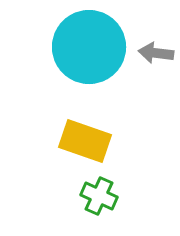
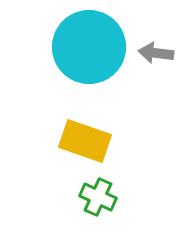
green cross: moved 1 px left, 1 px down
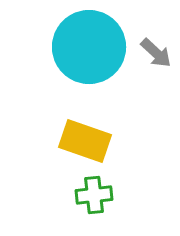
gray arrow: rotated 144 degrees counterclockwise
green cross: moved 4 px left, 2 px up; rotated 30 degrees counterclockwise
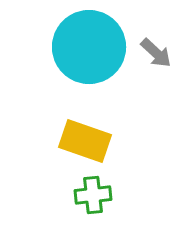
green cross: moved 1 px left
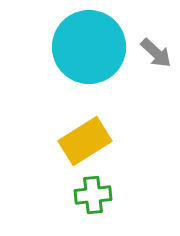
yellow rectangle: rotated 51 degrees counterclockwise
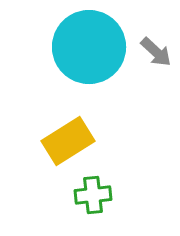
gray arrow: moved 1 px up
yellow rectangle: moved 17 px left
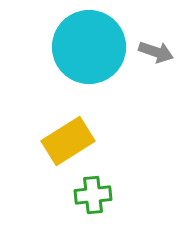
gray arrow: rotated 24 degrees counterclockwise
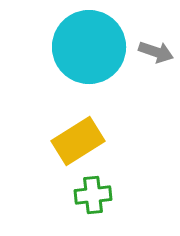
yellow rectangle: moved 10 px right
